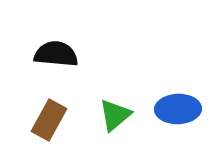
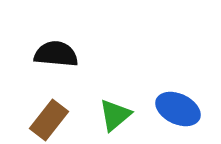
blue ellipse: rotated 27 degrees clockwise
brown rectangle: rotated 9 degrees clockwise
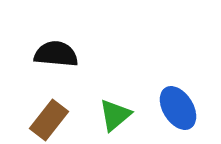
blue ellipse: moved 1 px up; rotated 33 degrees clockwise
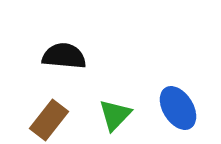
black semicircle: moved 8 px right, 2 px down
green triangle: rotated 6 degrees counterclockwise
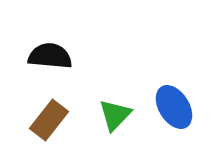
black semicircle: moved 14 px left
blue ellipse: moved 4 px left, 1 px up
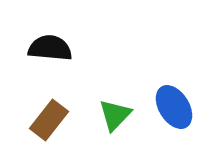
black semicircle: moved 8 px up
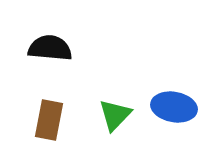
blue ellipse: rotated 48 degrees counterclockwise
brown rectangle: rotated 27 degrees counterclockwise
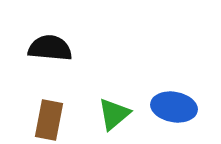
green triangle: moved 1 px left, 1 px up; rotated 6 degrees clockwise
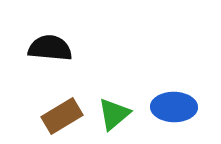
blue ellipse: rotated 9 degrees counterclockwise
brown rectangle: moved 13 px right, 4 px up; rotated 48 degrees clockwise
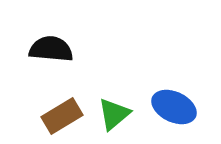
black semicircle: moved 1 px right, 1 px down
blue ellipse: rotated 24 degrees clockwise
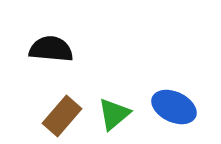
brown rectangle: rotated 18 degrees counterclockwise
